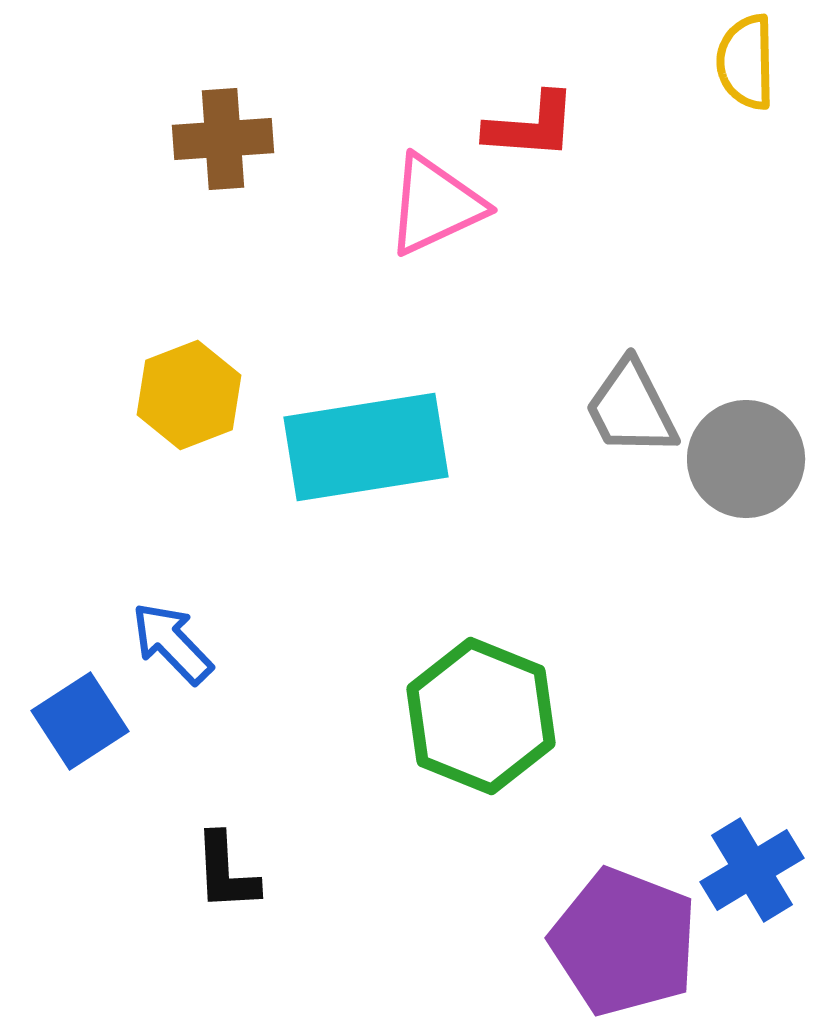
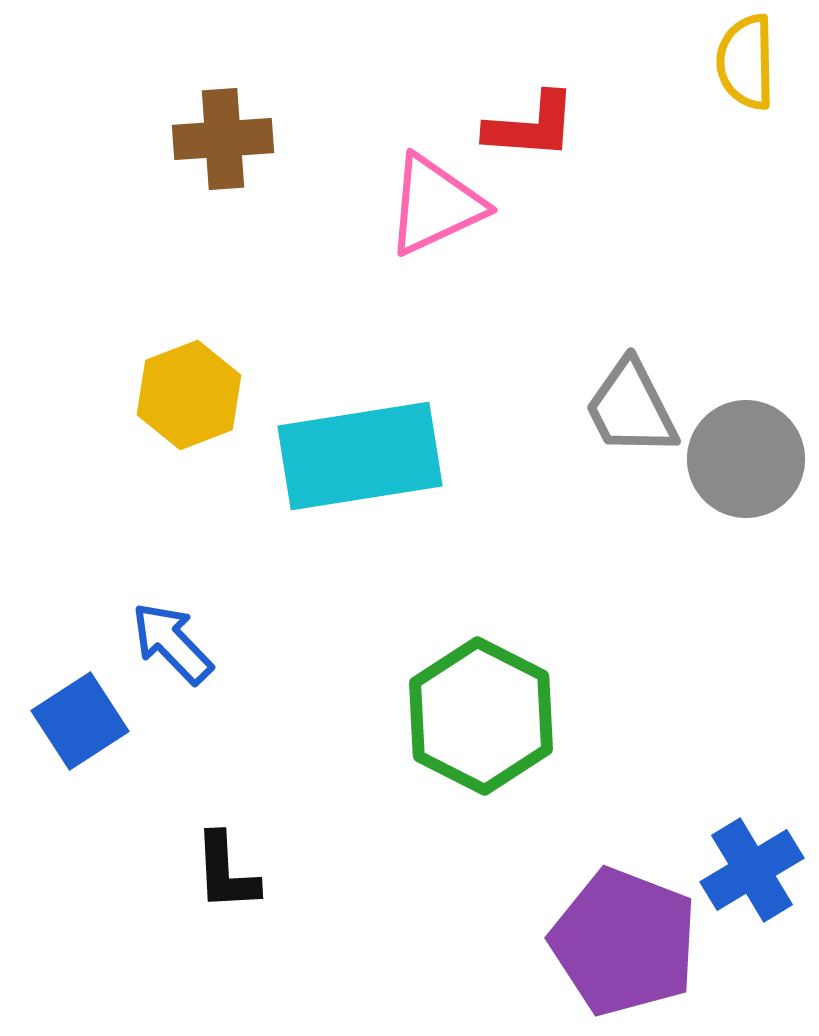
cyan rectangle: moved 6 px left, 9 px down
green hexagon: rotated 5 degrees clockwise
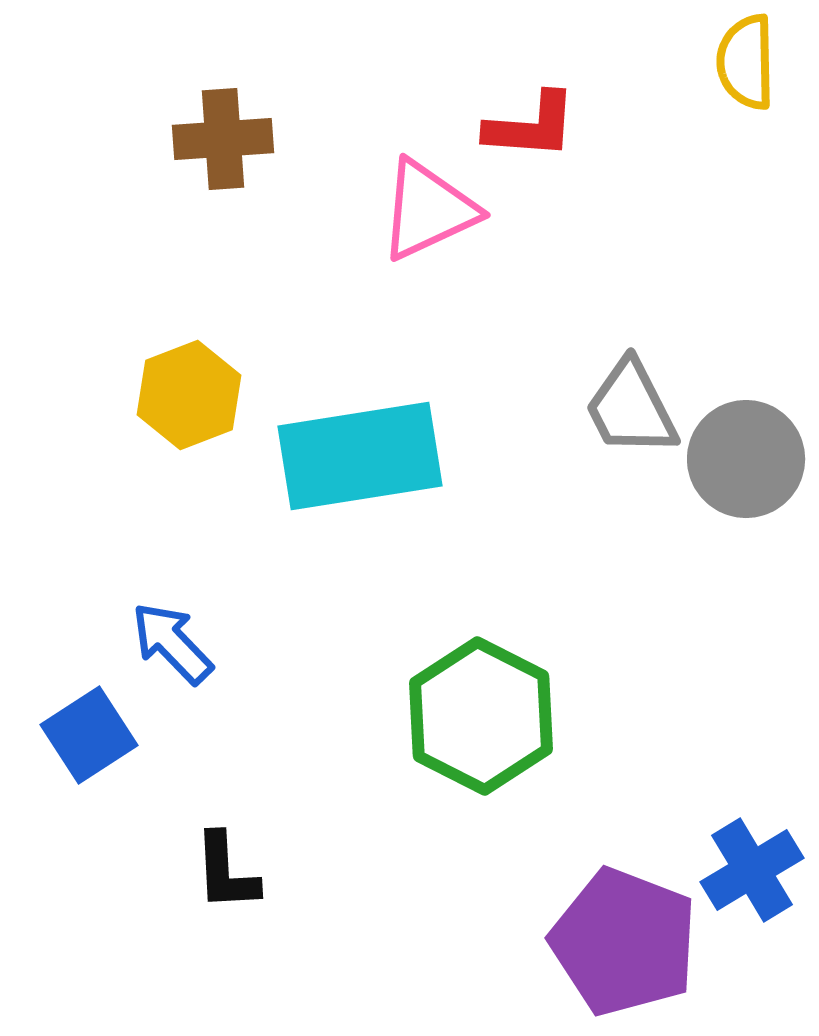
pink triangle: moved 7 px left, 5 px down
blue square: moved 9 px right, 14 px down
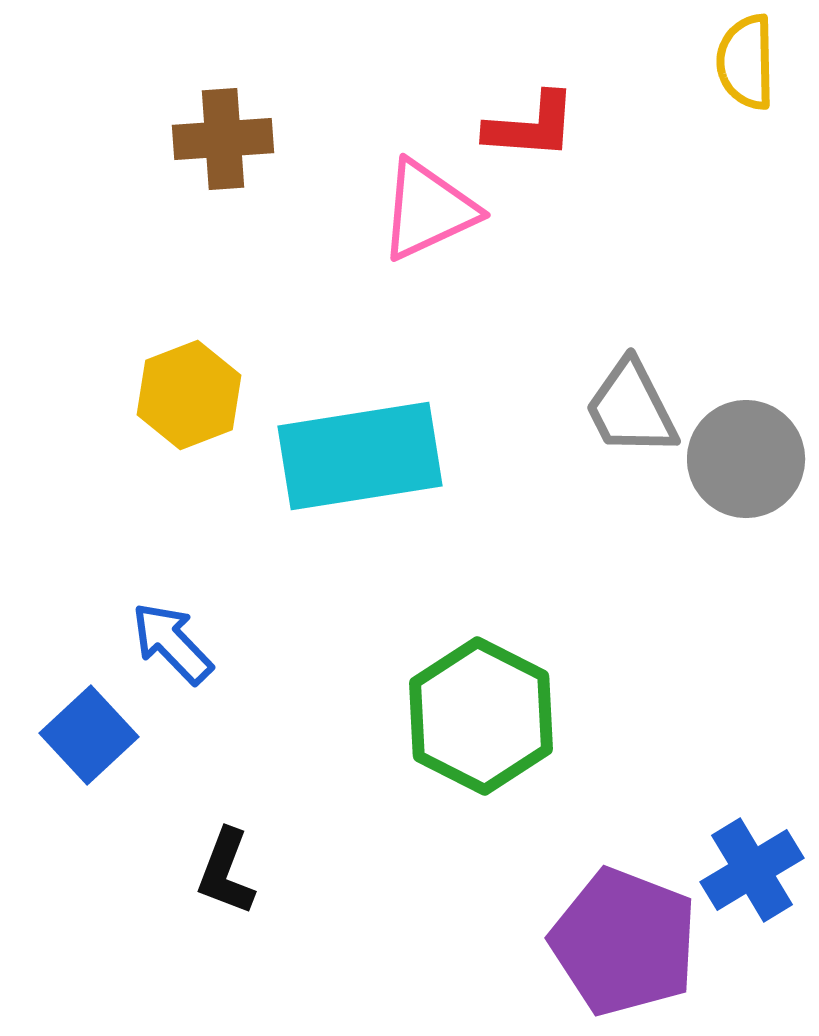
blue square: rotated 10 degrees counterclockwise
black L-shape: rotated 24 degrees clockwise
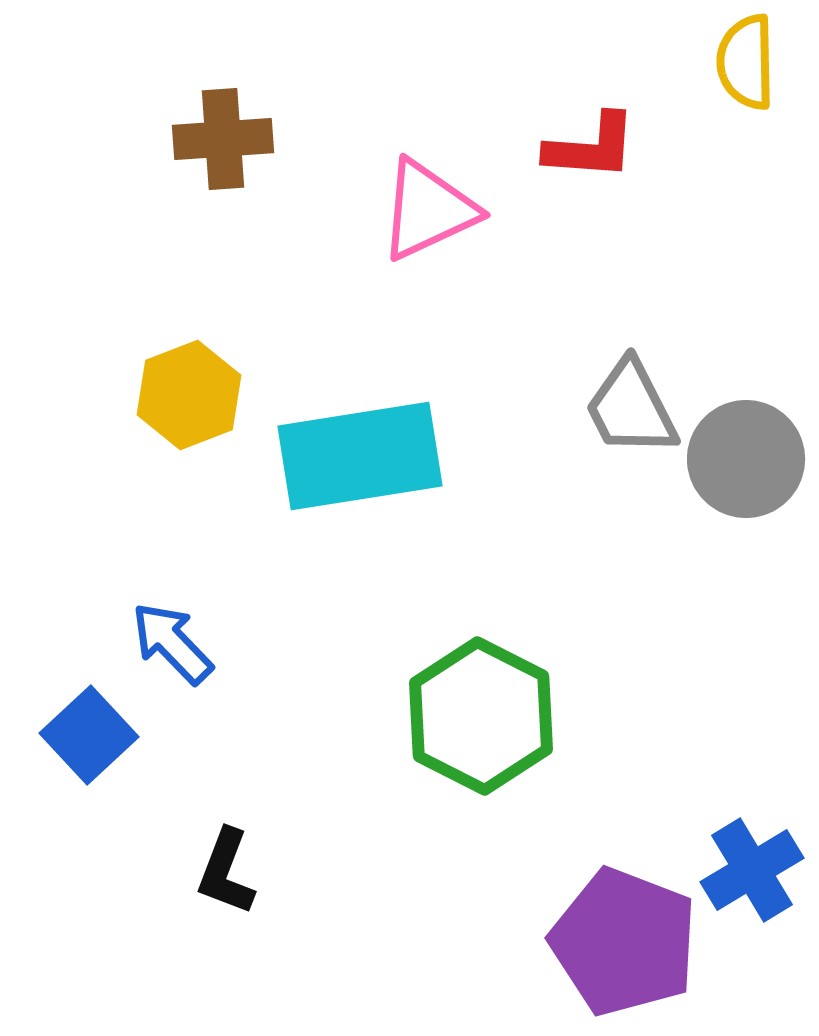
red L-shape: moved 60 px right, 21 px down
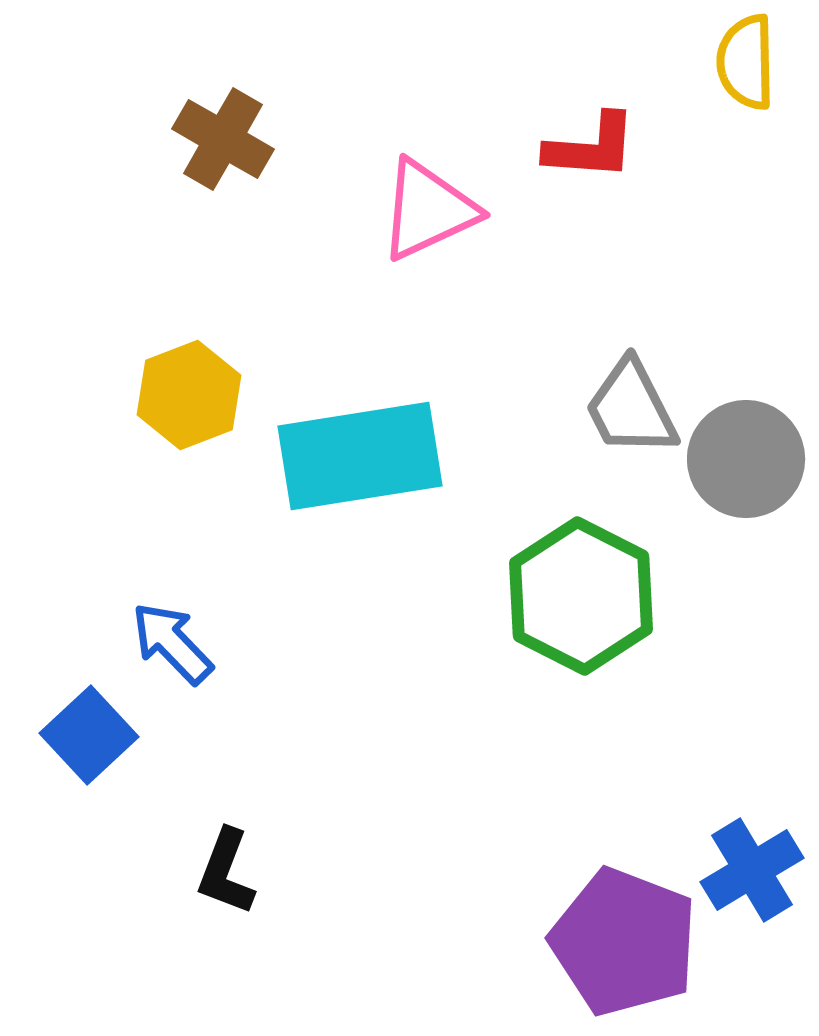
brown cross: rotated 34 degrees clockwise
green hexagon: moved 100 px right, 120 px up
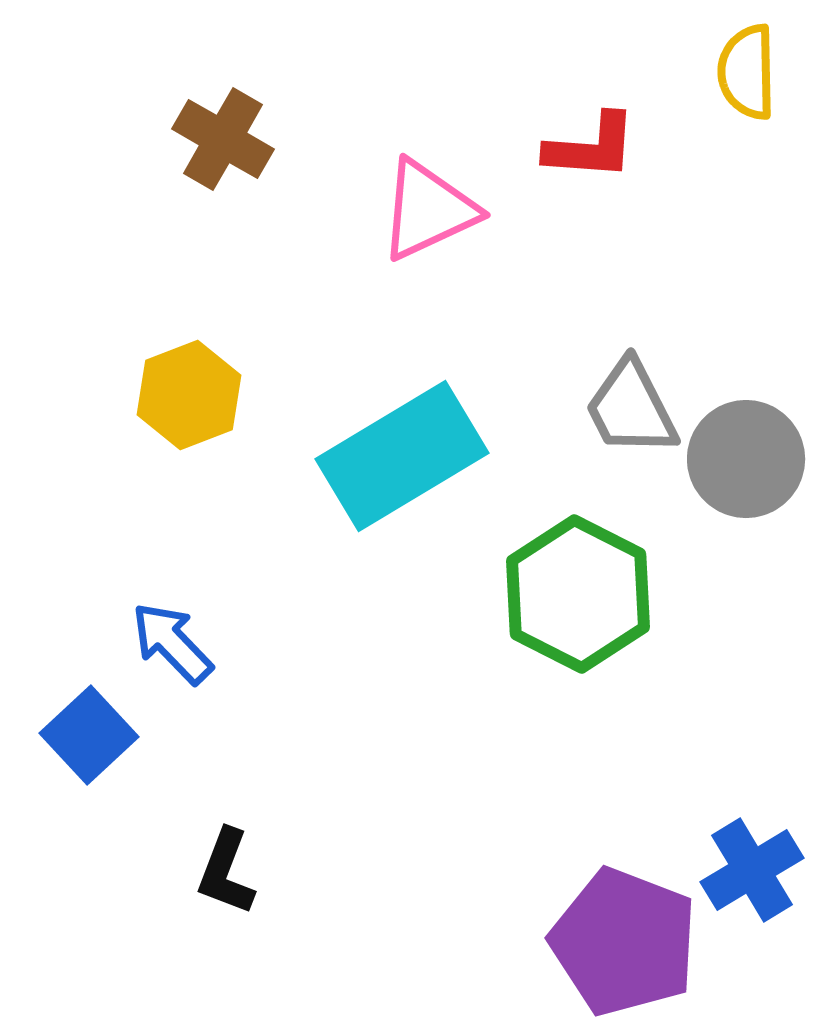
yellow semicircle: moved 1 px right, 10 px down
cyan rectangle: moved 42 px right; rotated 22 degrees counterclockwise
green hexagon: moved 3 px left, 2 px up
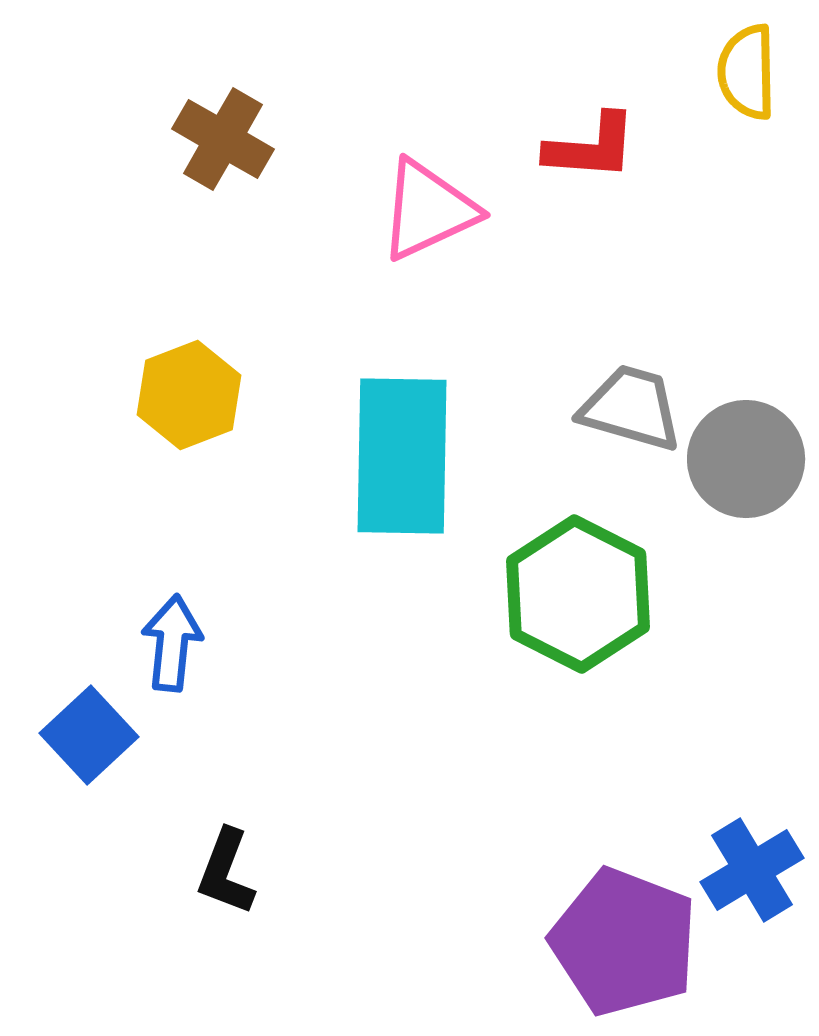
gray trapezoid: rotated 133 degrees clockwise
cyan rectangle: rotated 58 degrees counterclockwise
blue arrow: rotated 50 degrees clockwise
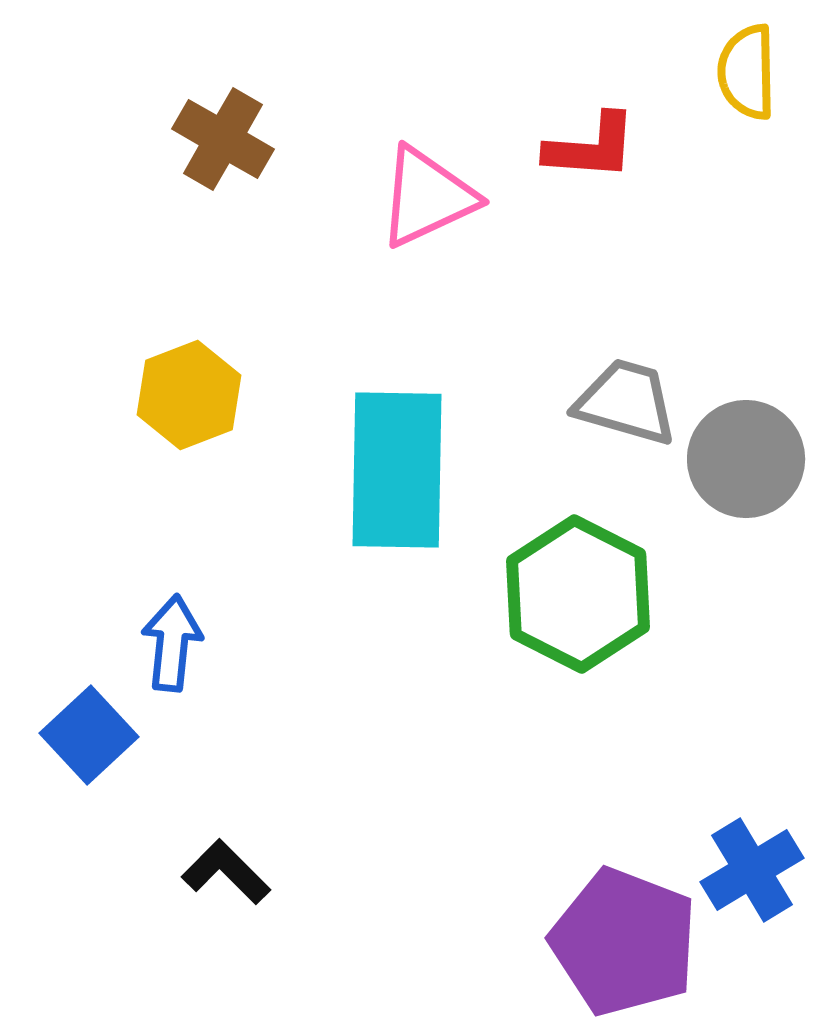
pink triangle: moved 1 px left, 13 px up
gray trapezoid: moved 5 px left, 6 px up
cyan rectangle: moved 5 px left, 14 px down
black L-shape: rotated 114 degrees clockwise
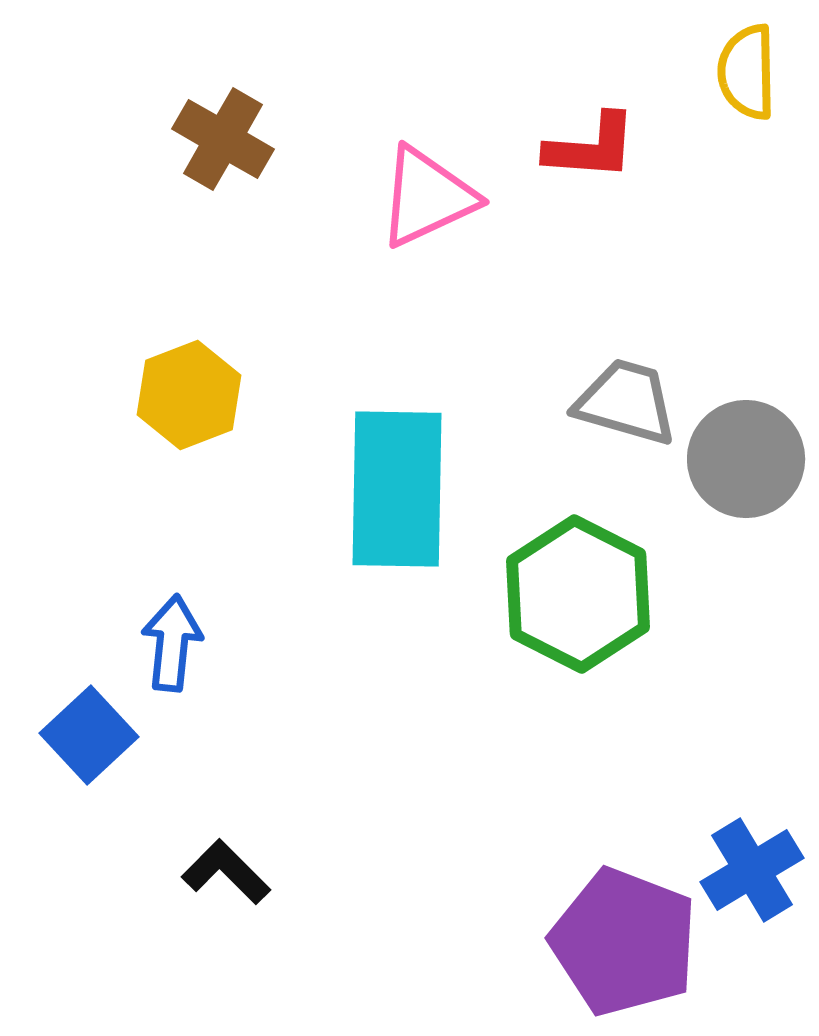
cyan rectangle: moved 19 px down
